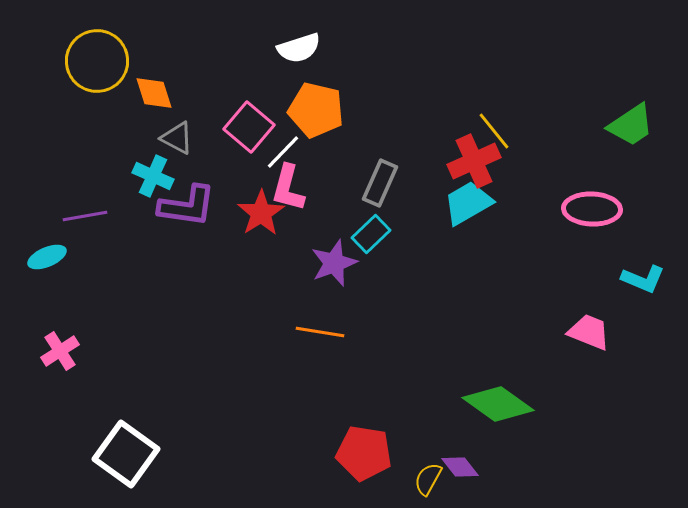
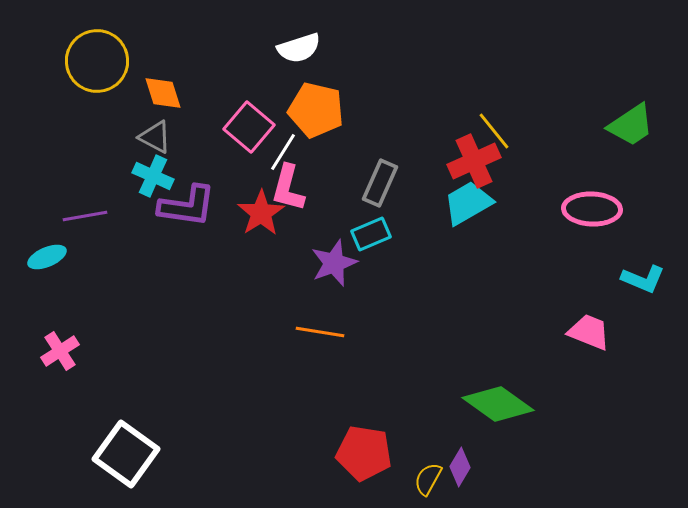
orange diamond: moved 9 px right
gray triangle: moved 22 px left, 1 px up
white line: rotated 12 degrees counterclockwise
cyan rectangle: rotated 21 degrees clockwise
purple diamond: rotated 69 degrees clockwise
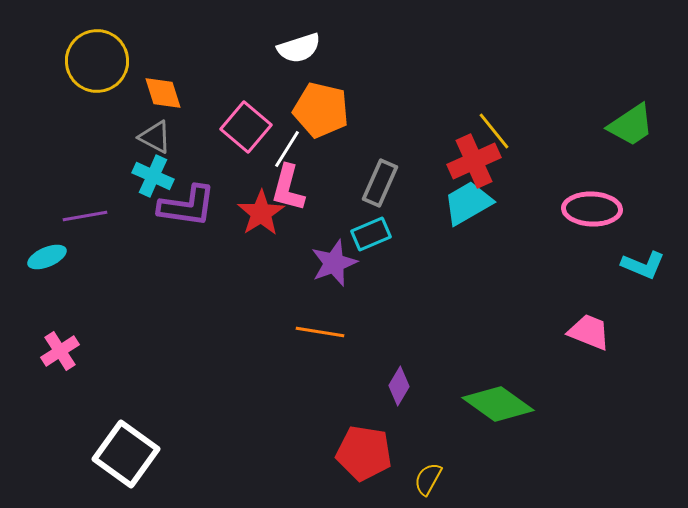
orange pentagon: moved 5 px right
pink square: moved 3 px left
white line: moved 4 px right, 3 px up
cyan L-shape: moved 14 px up
purple diamond: moved 61 px left, 81 px up
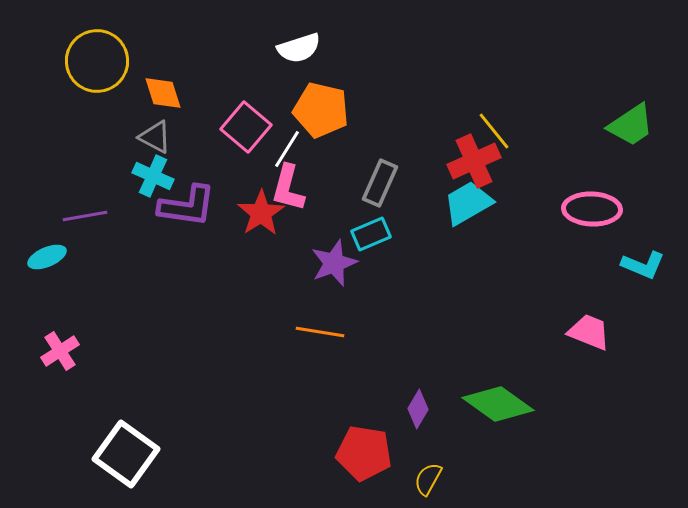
purple diamond: moved 19 px right, 23 px down
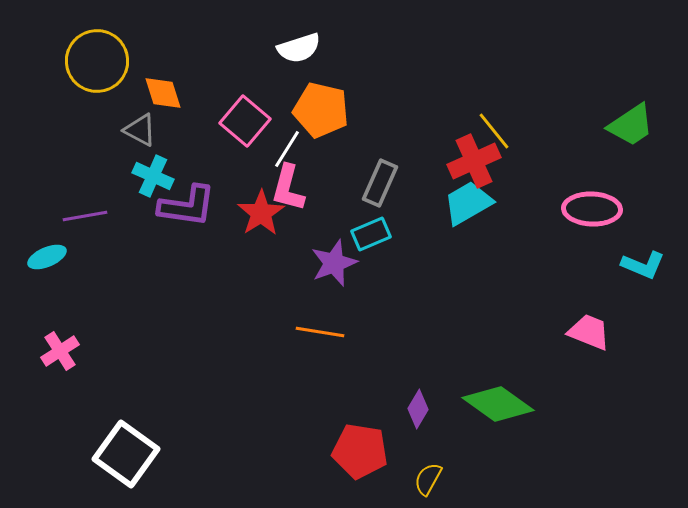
pink square: moved 1 px left, 6 px up
gray triangle: moved 15 px left, 7 px up
red pentagon: moved 4 px left, 2 px up
